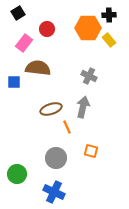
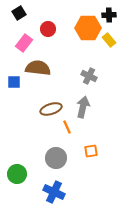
black square: moved 1 px right
red circle: moved 1 px right
orange square: rotated 24 degrees counterclockwise
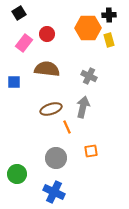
red circle: moved 1 px left, 5 px down
yellow rectangle: rotated 24 degrees clockwise
brown semicircle: moved 9 px right, 1 px down
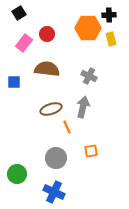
yellow rectangle: moved 2 px right, 1 px up
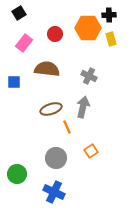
red circle: moved 8 px right
orange square: rotated 24 degrees counterclockwise
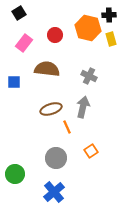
orange hexagon: rotated 15 degrees clockwise
red circle: moved 1 px down
green circle: moved 2 px left
blue cross: rotated 25 degrees clockwise
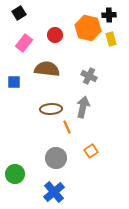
brown ellipse: rotated 15 degrees clockwise
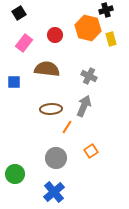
black cross: moved 3 px left, 5 px up; rotated 16 degrees counterclockwise
gray arrow: moved 1 px right, 1 px up; rotated 10 degrees clockwise
orange line: rotated 56 degrees clockwise
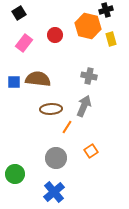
orange hexagon: moved 2 px up
brown semicircle: moved 9 px left, 10 px down
gray cross: rotated 14 degrees counterclockwise
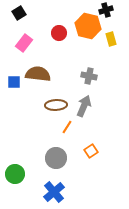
red circle: moved 4 px right, 2 px up
brown semicircle: moved 5 px up
brown ellipse: moved 5 px right, 4 px up
